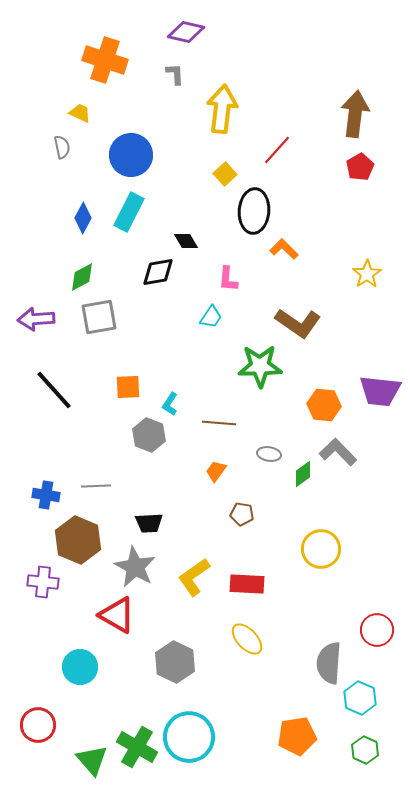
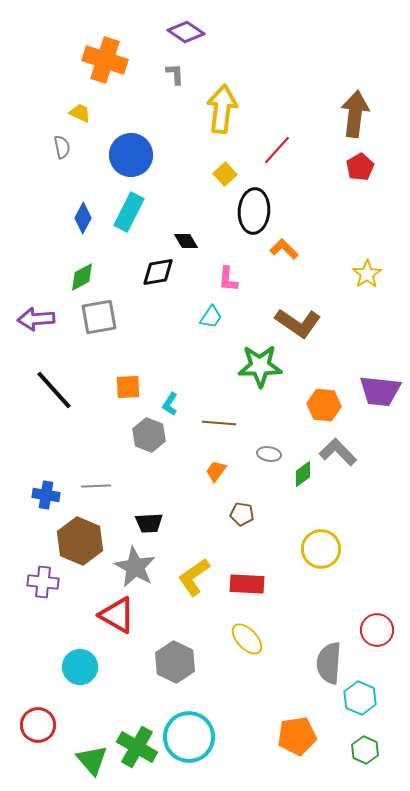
purple diamond at (186, 32): rotated 21 degrees clockwise
brown hexagon at (78, 540): moved 2 px right, 1 px down
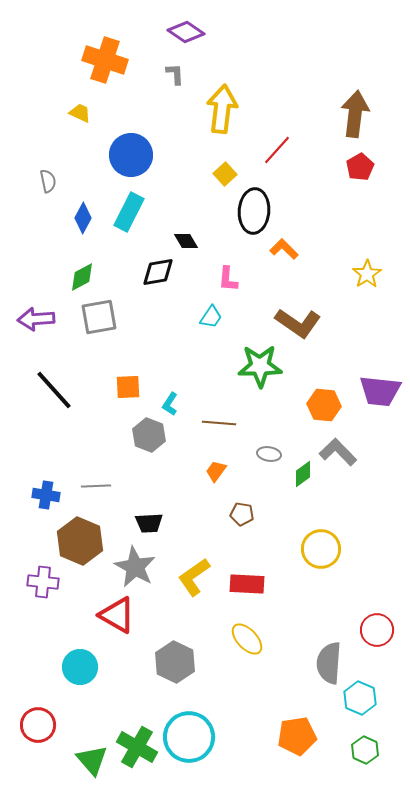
gray semicircle at (62, 147): moved 14 px left, 34 px down
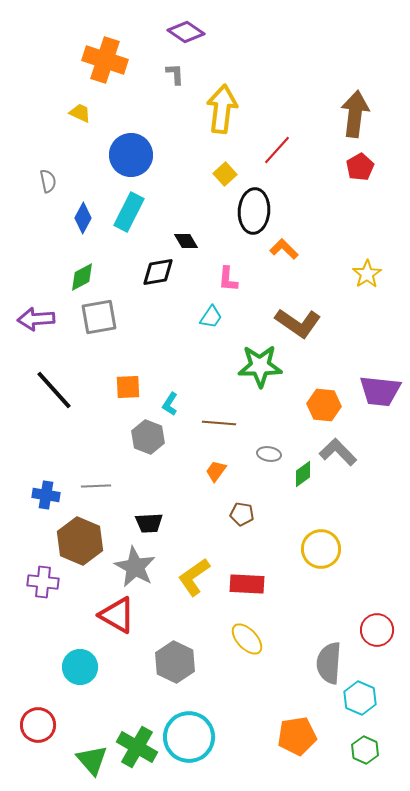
gray hexagon at (149, 435): moved 1 px left, 2 px down
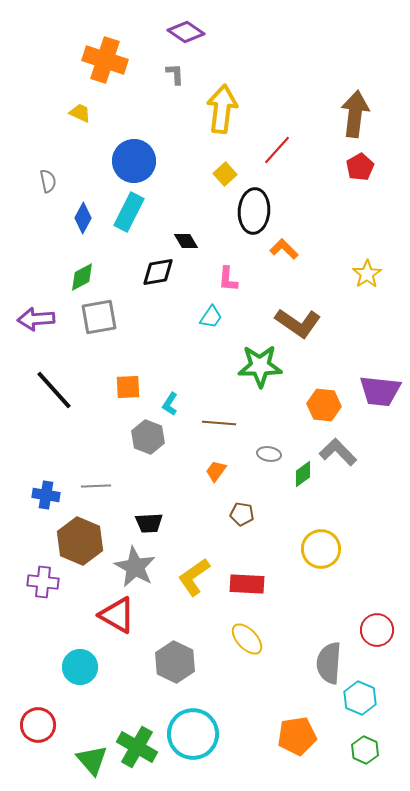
blue circle at (131, 155): moved 3 px right, 6 px down
cyan circle at (189, 737): moved 4 px right, 3 px up
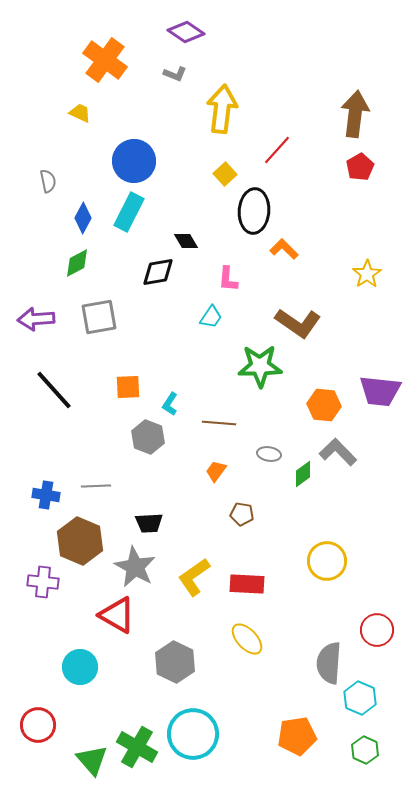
orange cross at (105, 60): rotated 18 degrees clockwise
gray L-shape at (175, 74): rotated 115 degrees clockwise
green diamond at (82, 277): moved 5 px left, 14 px up
yellow circle at (321, 549): moved 6 px right, 12 px down
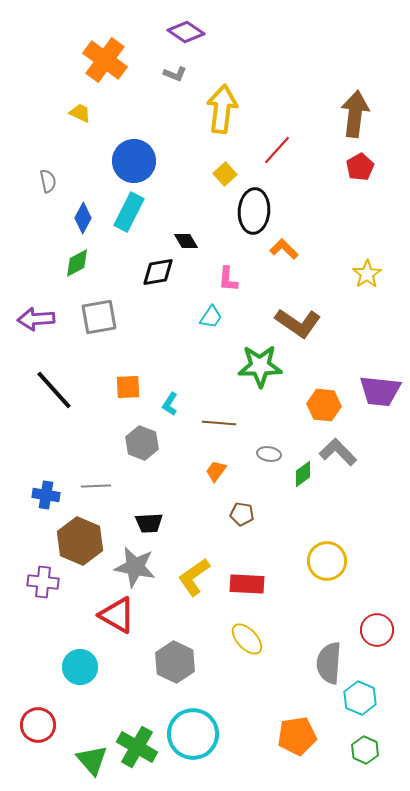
gray hexagon at (148, 437): moved 6 px left, 6 px down
gray star at (135, 567): rotated 18 degrees counterclockwise
